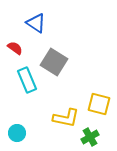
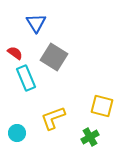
blue triangle: rotated 25 degrees clockwise
red semicircle: moved 5 px down
gray square: moved 5 px up
cyan rectangle: moved 1 px left, 2 px up
yellow square: moved 3 px right, 2 px down
yellow L-shape: moved 13 px left; rotated 148 degrees clockwise
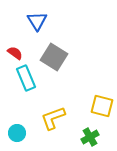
blue triangle: moved 1 px right, 2 px up
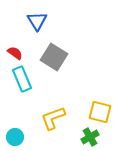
cyan rectangle: moved 4 px left, 1 px down
yellow square: moved 2 px left, 6 px down
cyan circle: moved 2 px left, 4 px down
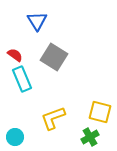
red semicircle: moved 2 px down
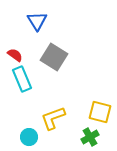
cyan circle: moved 14 px right
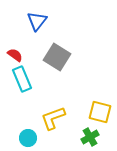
blue triangle: rotated 10 degrees clockwise
gray square: moved 3 px right
cyan circle: moved 1 px left, 1 px down
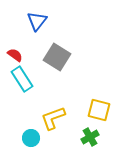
cyan rectangle: rotated 10 degrees counterclockwise
yellow square: moved 1 px left, 2 px up
cyan circle: moved 3 px right
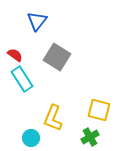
yellow L-shape: rotated 48 degrees counterclockwise
